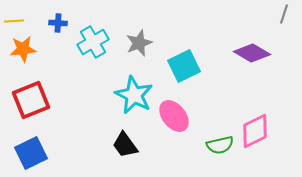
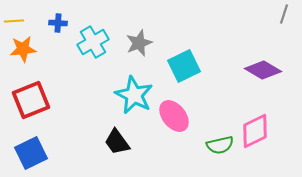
purple diamond: moved 11 px right, 17 px down
black trapezoid: moved 8 px left, 3 px up
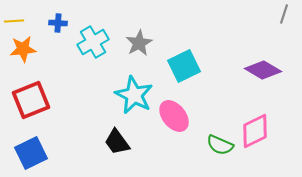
gray star: rotated 8 degrees counterclockwise
green semicircle: rotated 36 degrees clockwise
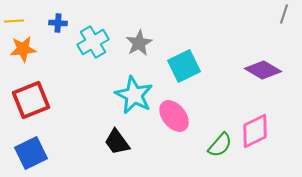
green semicircle: rotated 72 degrees counterclockwise
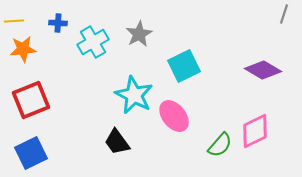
gray star: moved 9 px up
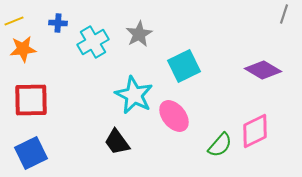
yellow line: rotated 18 degrees counterclockwise
red square: rotated 21 degrees clockwise
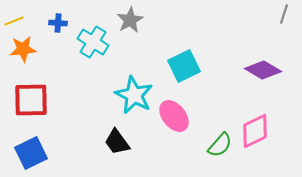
gray star: moved 9 px left, 14 px up
cyan cross: rotated 28 degrees counterclockwise
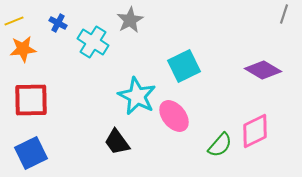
blue cross: rotated 24 degrees clockwise
cyan star: moved 3 px right, 1 px down
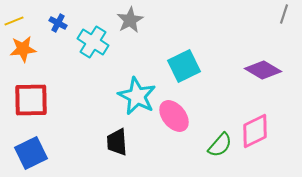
black trapezoid: rotated 32 degrees clockwise
